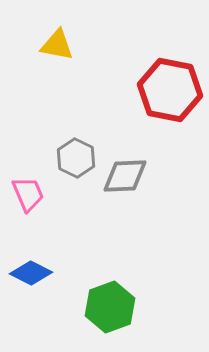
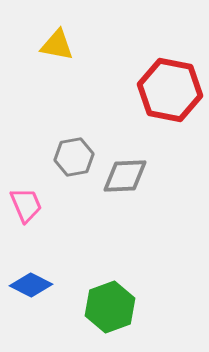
gray hexagon: moved 2 px left, 1 px up; rotated 24 degrees clockwise
pink trapezoid: moved 2 px left, 11 px down
blue diamond: moved 12 px down
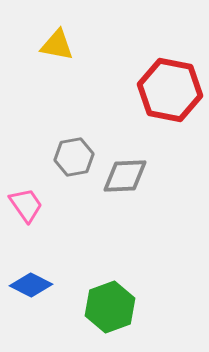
pink trapezoid: rotated 12 degrees counterclockwise
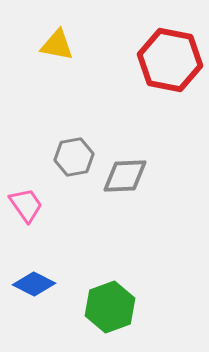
red hexagon: moved 30 px up
blue diamond: moved 3 px right, 1 px up
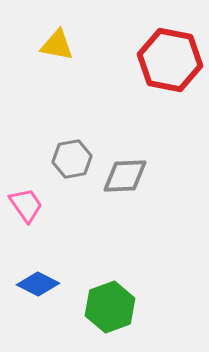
gray hexagon: moved 2 px left, 2 px down
blue diamond: moved 4 px right
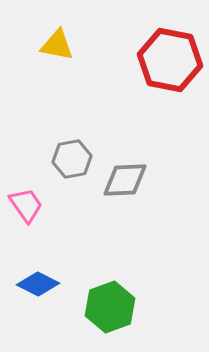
gray diamond: moved 4 px down
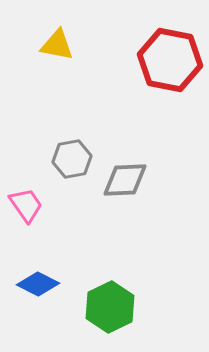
green hexagon: rotated 6 degrees counterclockwise
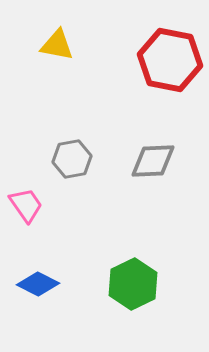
gray diamond: moved 28 px right, 19 px up
green hexagon: moved 23 px right, 23 px up
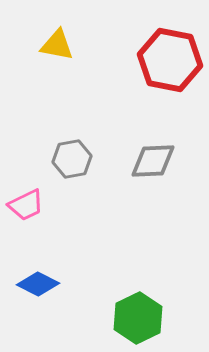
pink trapezoid: rotated 99 degrees clockwise
green hexagon: moved 5 px right, 34 px down
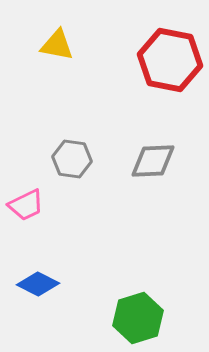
gray hexagon: rotated 18 degrees clockwise
green hexagon: rotated 9 degrees clockwise
